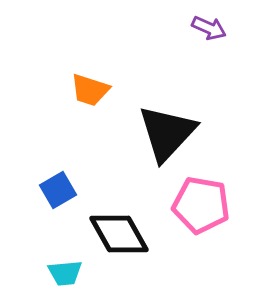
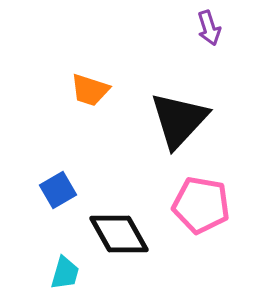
purple arrow: rotated 48 degrees clockwise
black triangle: moved 12 px right, 13 px up
cyan trapezoid: rotated 69 degrees counterclockwise
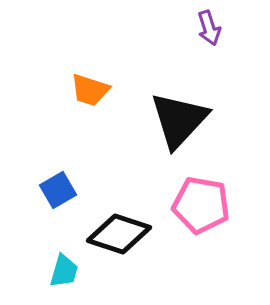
black diamond: rotated 42 degrees counterclockwise
cyan trapezoid: moved 1 px left, 2 px up
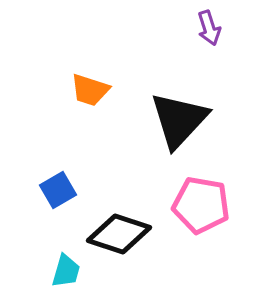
cyan trapezoid: moved 2 px right
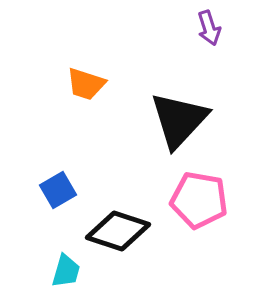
orange trapezoid: moved 4 px left, 6 px up
pink pentagon: moved 2 px left, 5 px up
black diamond: moved 1 px left, 3 px up
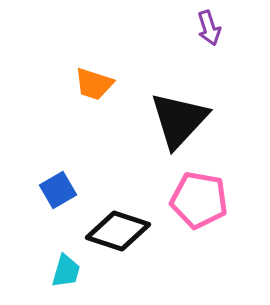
orange trapezoid: moved 8 px right
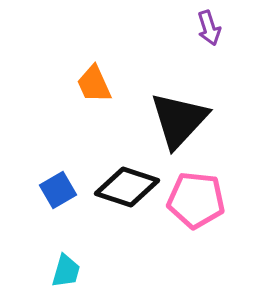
orange trapezoid: rotated 48 degrees clockwise
pink pentagon: moved 3 px left; rotated 4 degrees counterclockwise
black diamond: moved 9 px right, 44 px up
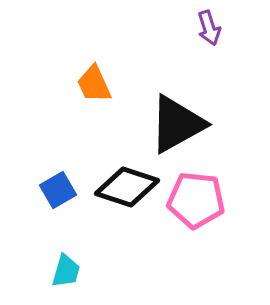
black triangle: moved 2 px left, 4 px down; rotated 18 degrees clockwise
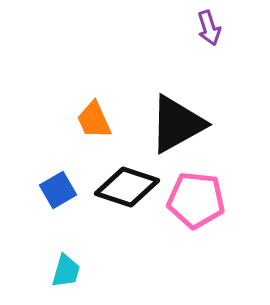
orange trapezoid: moved 36 px down
